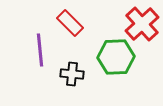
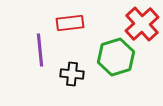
red rectangle: rotated 52 degrees counterclockwise
green hexagon: rotated 15 degrees counterclockwise
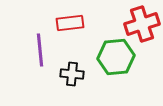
red cross: rotated 24 degrees clockwise
green hexagon: rotated 12 degrees clockwise
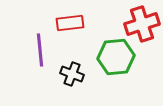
black cross: rotated 15 degrees clockwise
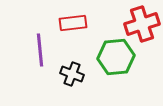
red rectangle: moved 3 px right
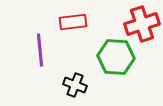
red rectangle: moved 1 px up
green hexagon: rotated 9 degrees clockwise
black cross: moved 3 px right, 11 px down
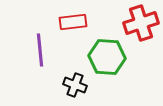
red cross: moved 1 px left, 1 px up
green hexagon: moved 9 px left
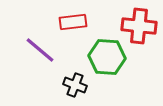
red cross: moved 2 px left, 3 px down; rotated 24 degrees clockwise
purple line: rotated 44 degrees counterclockwise
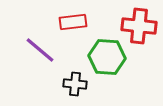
black cross: moved 1 px up; rotated 15 degrees counterclockwise
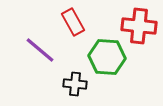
red rectangle: rotated 68 degrees clockwise
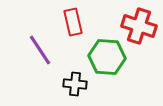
red rectangle: rotated 16 degrees clockwise
red cross: rotated 12 degrees clockwise
purple line: rotated 16 degrees clockwise
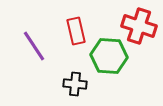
red rectangle: moved 3 px right, 9 px down
purple line: moved 6 px left, 4 px up
green hexagon: moved 2 px right, 1 px up
